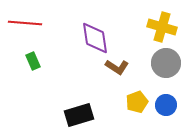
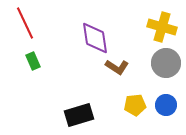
red line: rotated 60 degrees clockwise
yellow pentagon: moved 2 px left, 3 px down; rotated 15 degrees clockwise
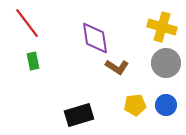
red line: moved 2 px right; rotated 12 degrees counterclockwise
green rectangle: rotated 12 degrees clockwise
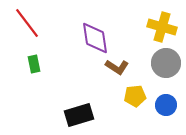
green rectangle: moved 1 px right, 3 px down
yellow pentagon: moved 9 px up
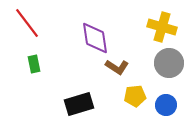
gray circle: moved 3 px right
black rectangle: moved 11 px up
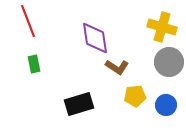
red line: moved 1 px right, 2 px up; rotated 16 degrees clockwise
gray circle: moved 1 px up
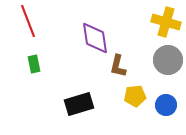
yellow cross: moved 4 px right, 5 px up
gray circle: moved 1 px left, 2 px up
brown L-shape: moved 1 px right, 1 px up; rotated 70 degrees clockwise
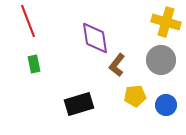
gray circle: moved 7 px left
brown L-shape: moved 1 px left, 1 px up; rotated 25 degrees clockwise
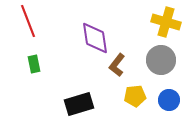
blue circle: moved 3 px right, 5 px up
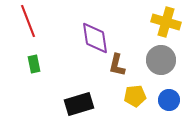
brown L-shape: rotated 25 degrees counterclockwise
